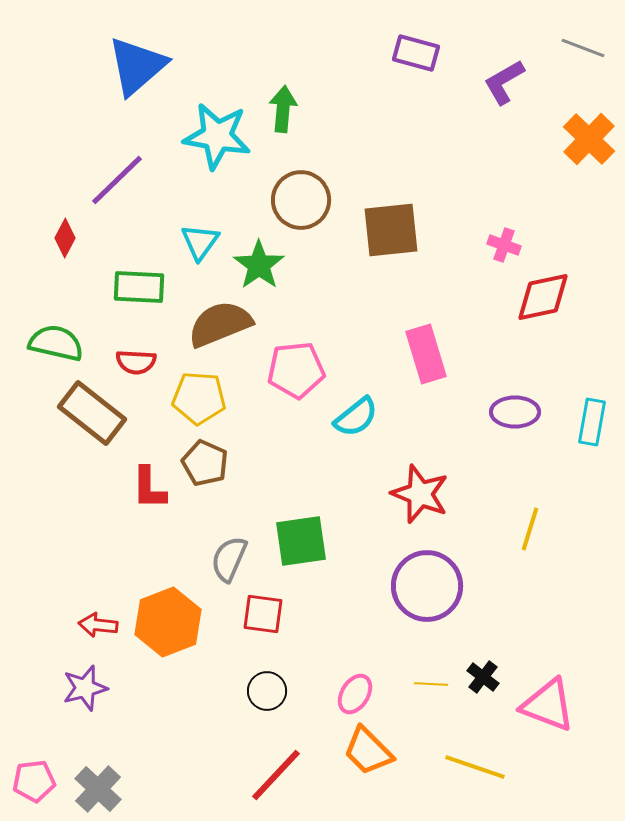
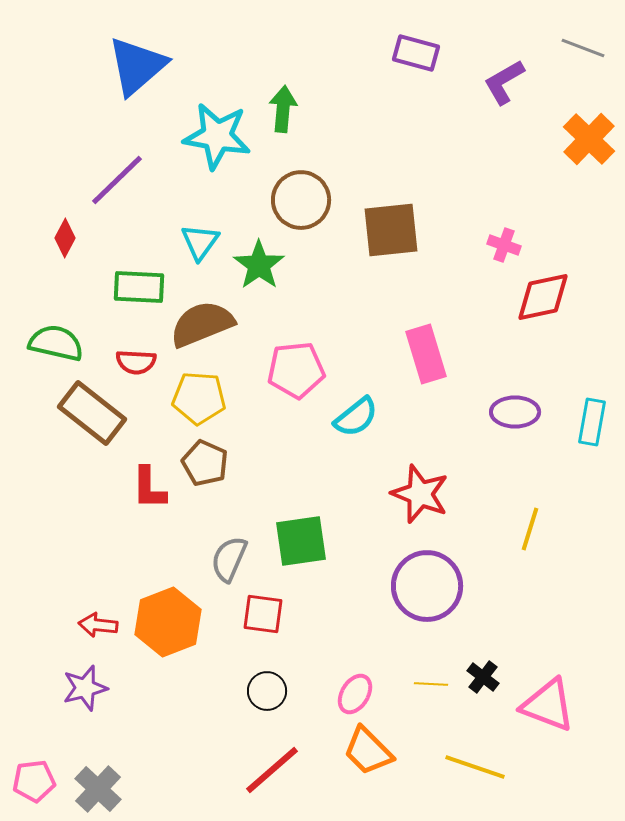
brown semicircle at (220, 324): moved 18 px left
red line at (276, 775): moved 4 px left, 5 px up; rotated 6 degrees clockwise
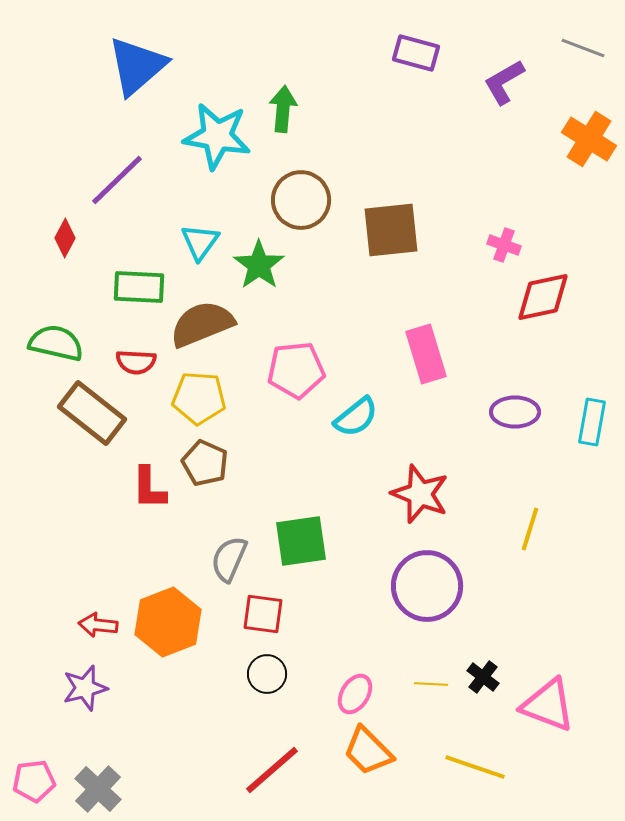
orange cross at (589, 139): rotated 12 degrees counterclockwise
black circle at (267, 691): moved 17 px up
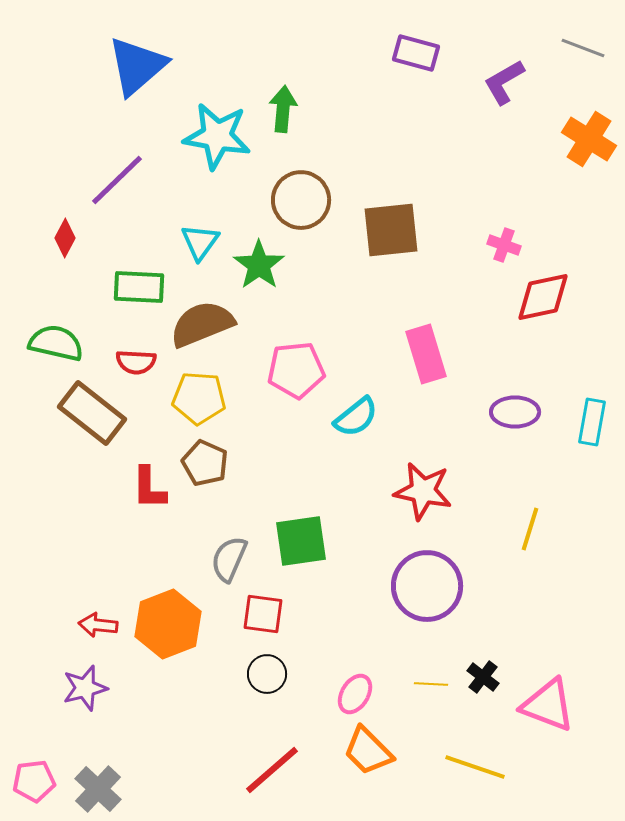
red star at (420, 494): moved 3 px right, 3 px up; rotated 10 degrees counterclockwise
orange hexagon at (168, 622): moved 2 px down
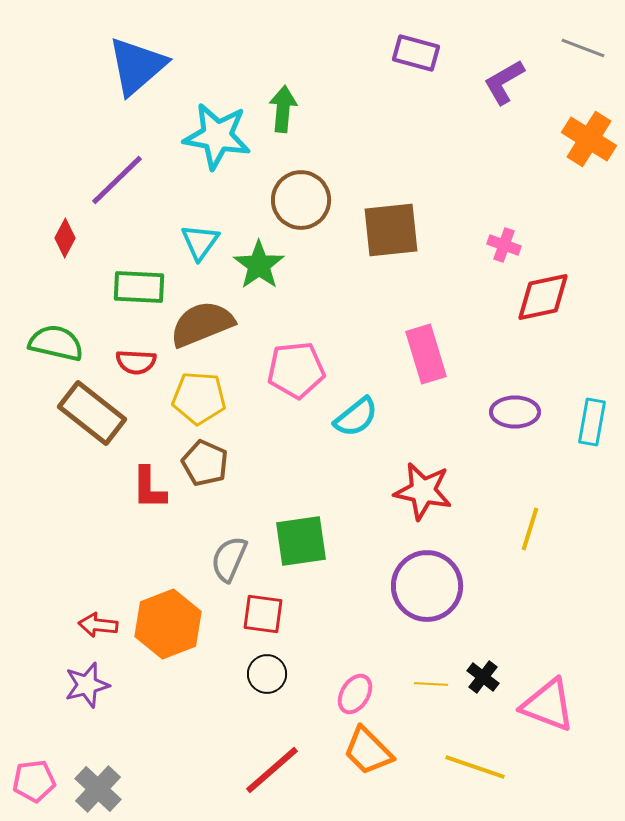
purple star at (85, 688): moved 2 px right, 3 px up
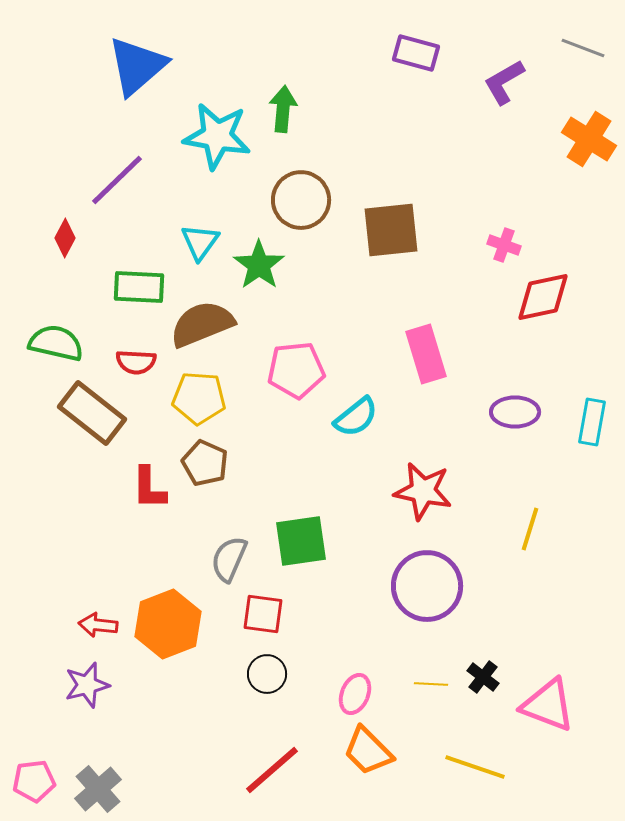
pink ellipse at (355, 694): rotated 9 degrees counterclockwise
gray cross at (98, 789): rotated 6 degrees clockwise
